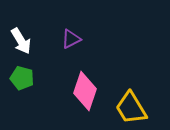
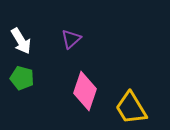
purple triangle: rotated 15 degrees counterclockwise
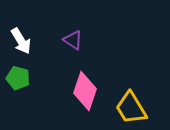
purple triangle: moved 2 px right, 1 px down; rotated 45 degrees counterclockwise
green pentagon: moved 4 px left
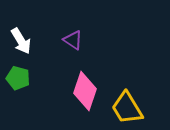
yellow trapezoid: moved 4 px left
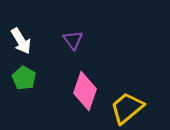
purple triangle: rotated 20 degrees clockwise
green pentagon: moved 6 px right; rotated 15 degrees clockwise
yellow trapezoid: rotated 81 degrees clockwise
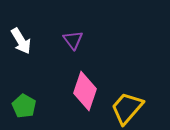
green pentagon: moved 28 px down
yellow trapezoid: rotated 9 degrees counterclockwise
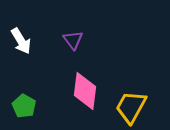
pink diamond: rotated 12 degrees counterclockwise
yellow trapezoid: moved 4 px right, 1 px up; rotated 12 degrees counterclockwise
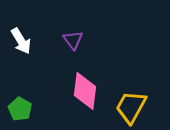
green pentagon: moved 4 px left, 3 px down
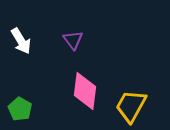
yellow trapezoid: moved 1 px up
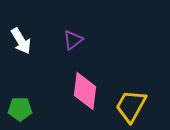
purple triangle: rotated 30 degrees clockwise
green pentagon: rotated 30 degrees counterclockwise
